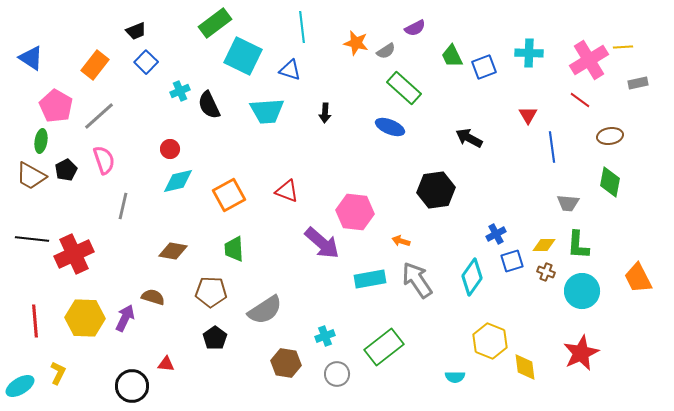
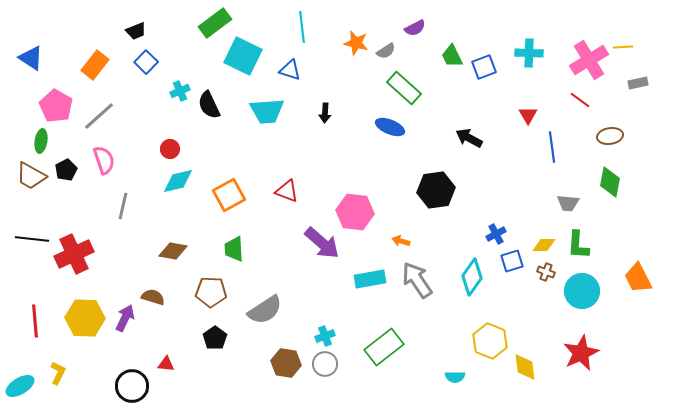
gray circle at (337, 374): moved 12 px left, 10 px up
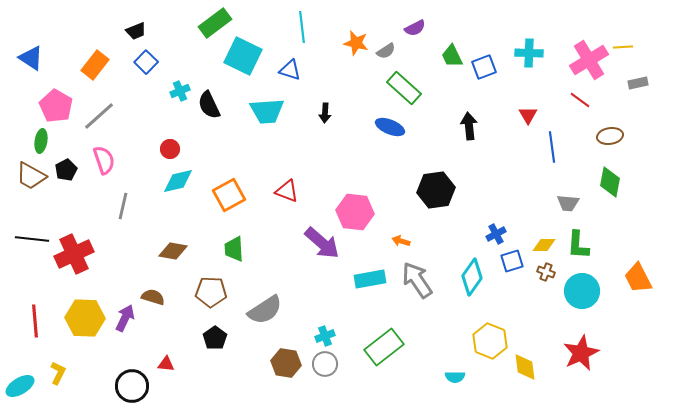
black arrow at (469, 138): moved 12 px up; rotated 56 degrees clockwise
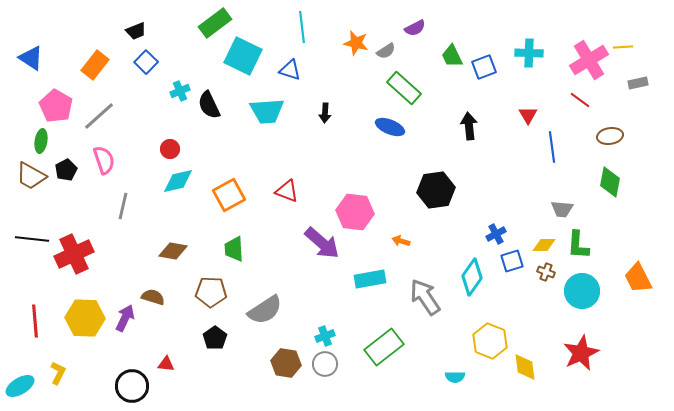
gray trapezoid at (568, 203): moved 6 px left, 6 px down
gray arrow at (417, 280): moved 8 px right, 17 px down
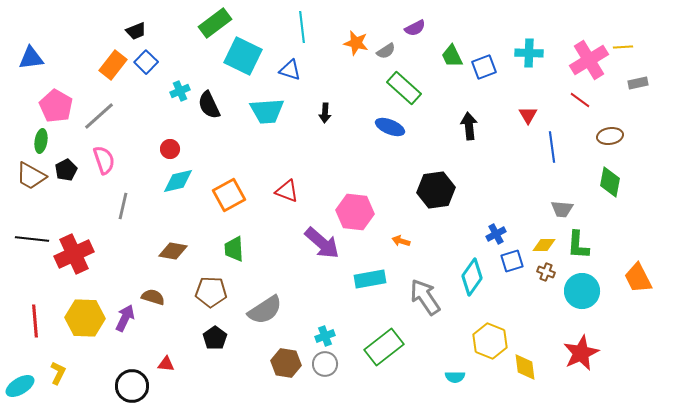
blue triangle at (31, 58): rotated 40 degrees counterclockwise
orange rectangle at (95, 65): moved 18 px right
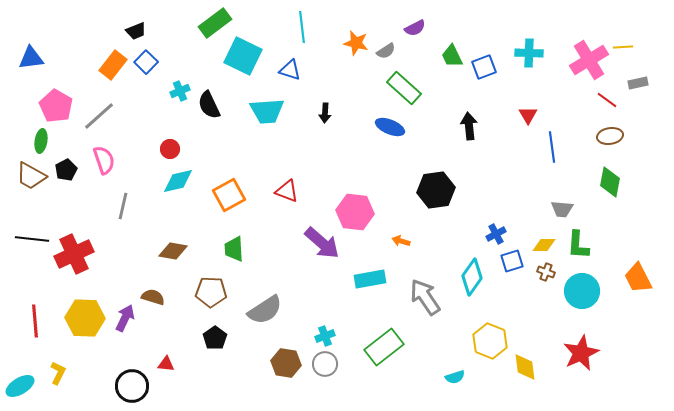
red line at (580, 100): moved 27 px right
cyan semicircle at (455, 377): rotated 18 degrees counterclockwise
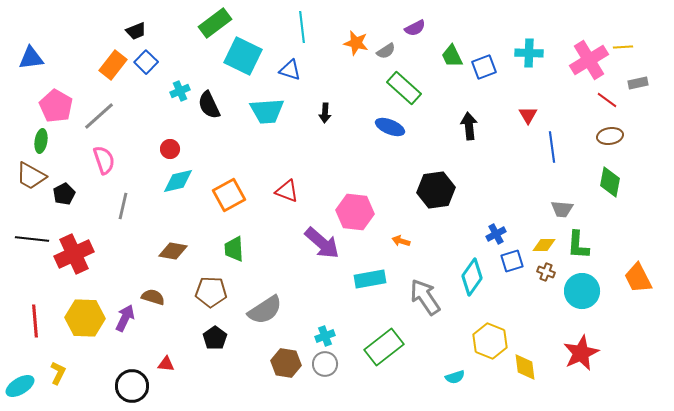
black pentagon at (66, 170): moved 2 px left, 24 px down
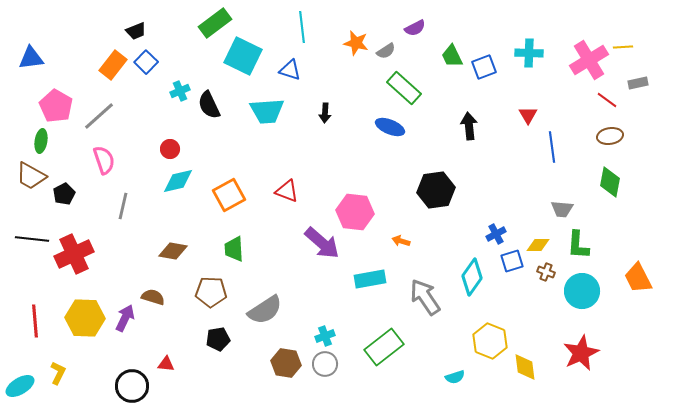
yellow diamond at (544, 245): moved 6 px left
black pentagon at (215, 338): moved 3 px right, 1 px down; rotated 25 degrees clockwise
